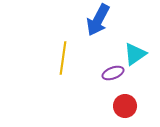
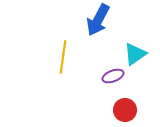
yellow line: moved 1 px up
purple ellipse: moved 3 px down
red circle: moved 4 px down
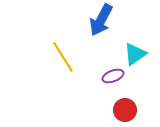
blue arrow: moved 3 px right
yellow line: rotated 40 degrees counterclockwise
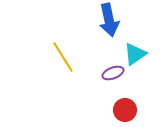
blue arrow: moved 8 px right; rotated 40 degrees counterclockwise
purple ellipse: moved 3 px up
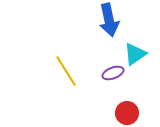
yellow line: moved 3 px right, 14 px down
red circle: moved 2 px right, 3 px down
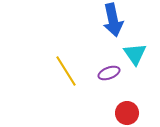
blue arrow: moved 4 px right
cyan triangle: rotated 30 degrees counterclockwise
purple ellipse: moved 4 px left
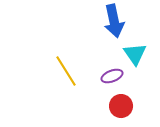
blue arrow: moved 1 px right, 1 px down
purple ellipse: moved 3 px right, 3 px down
red circle: moved 6 px left, 7 px up
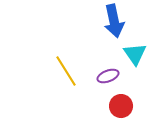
purple ellipse: moved 4 px left
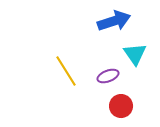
blue arrow: rotated 96 degrees counterclockwise
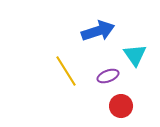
blue arrow: moved 16 px left, 10 px down
cyan triangle: moved 1 px down
